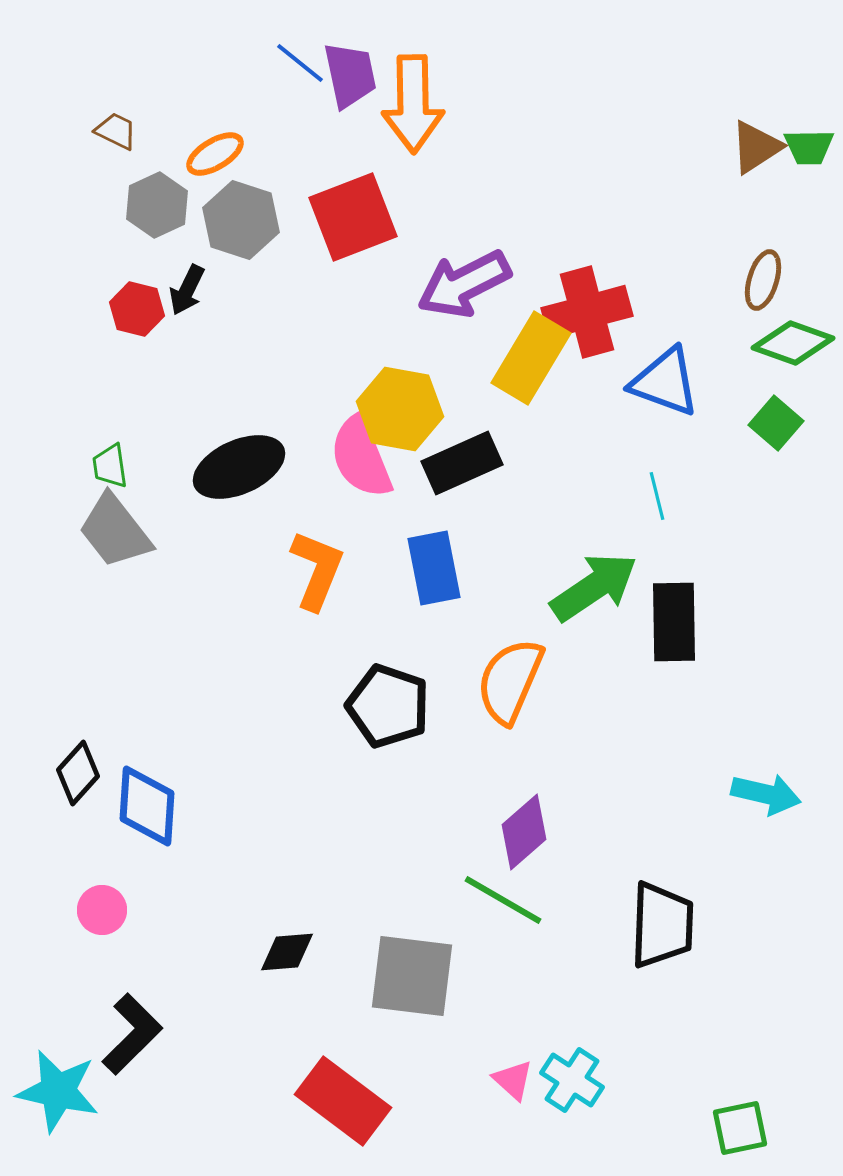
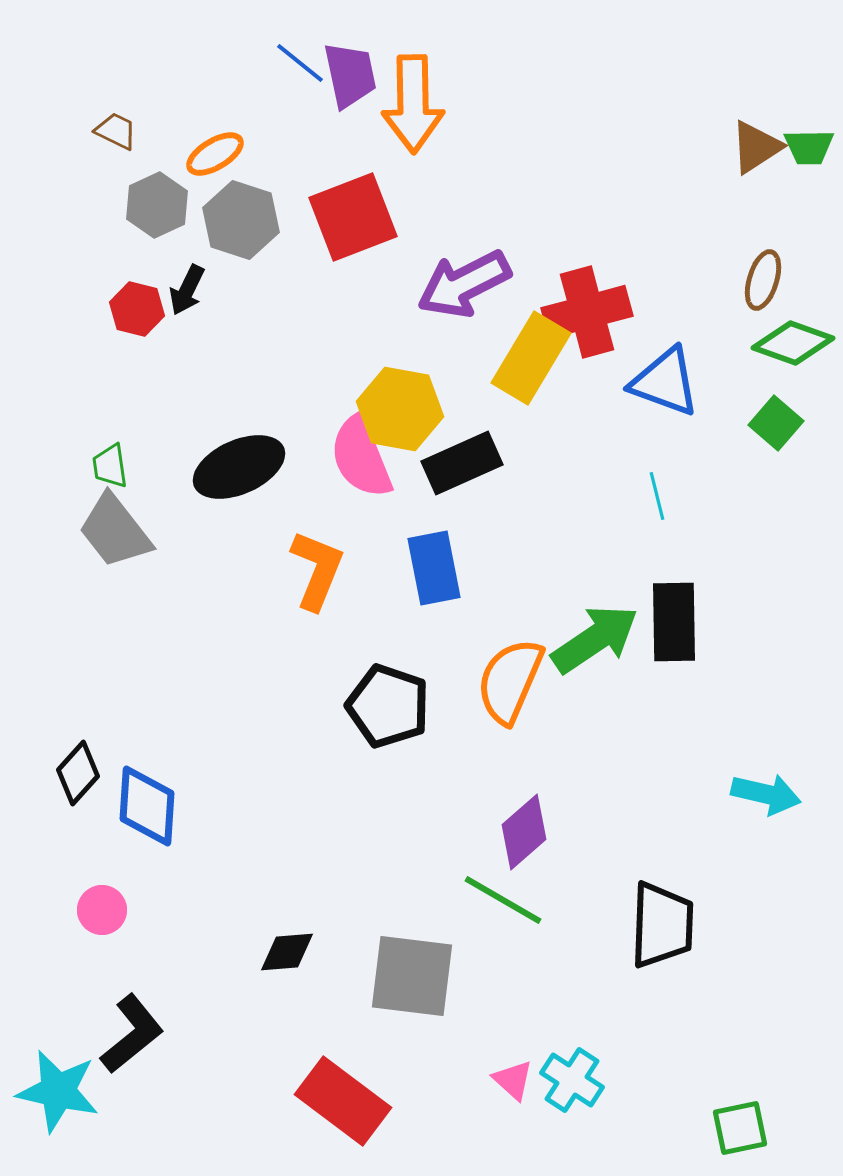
green arrow at (594, 587): moved 1 px right, 52 px down
black L-shape at (132, 1034): rotated 6 degrees clockwise
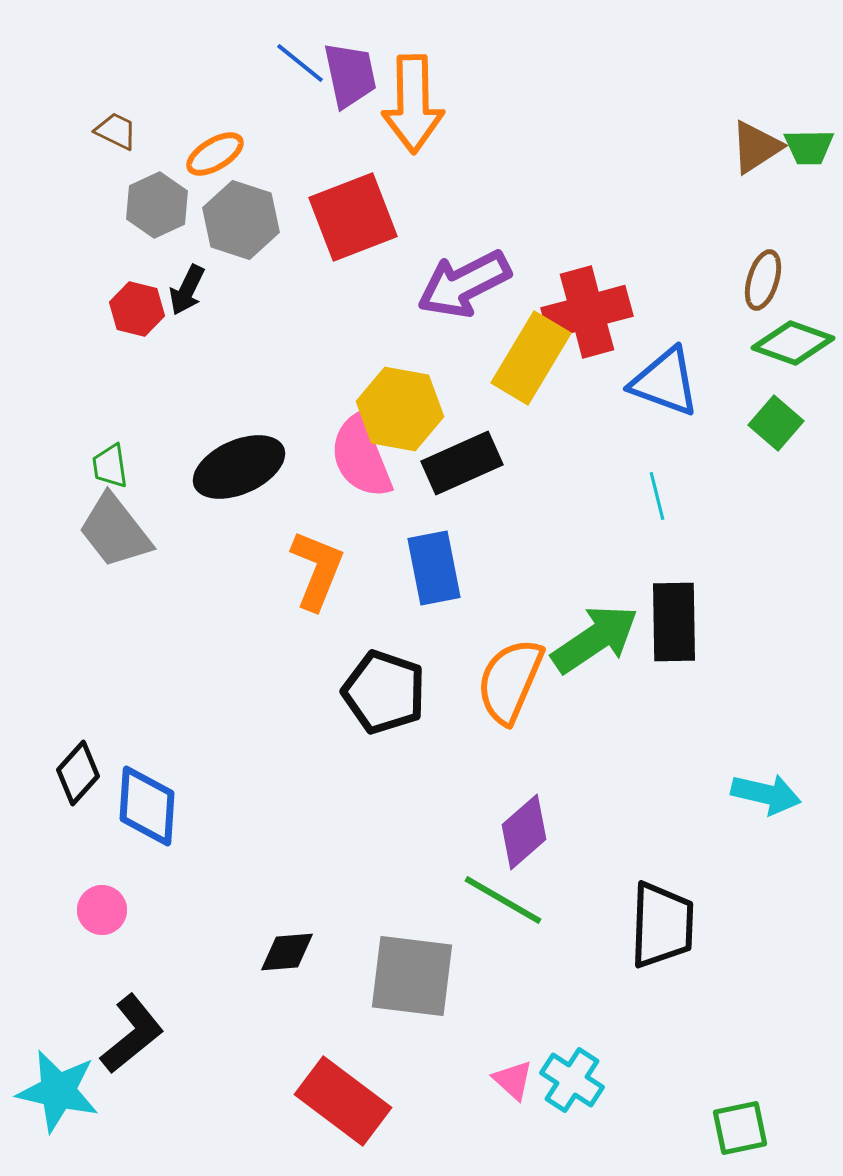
black pentagon at (388, 706): moved 4 px left, 14 px up
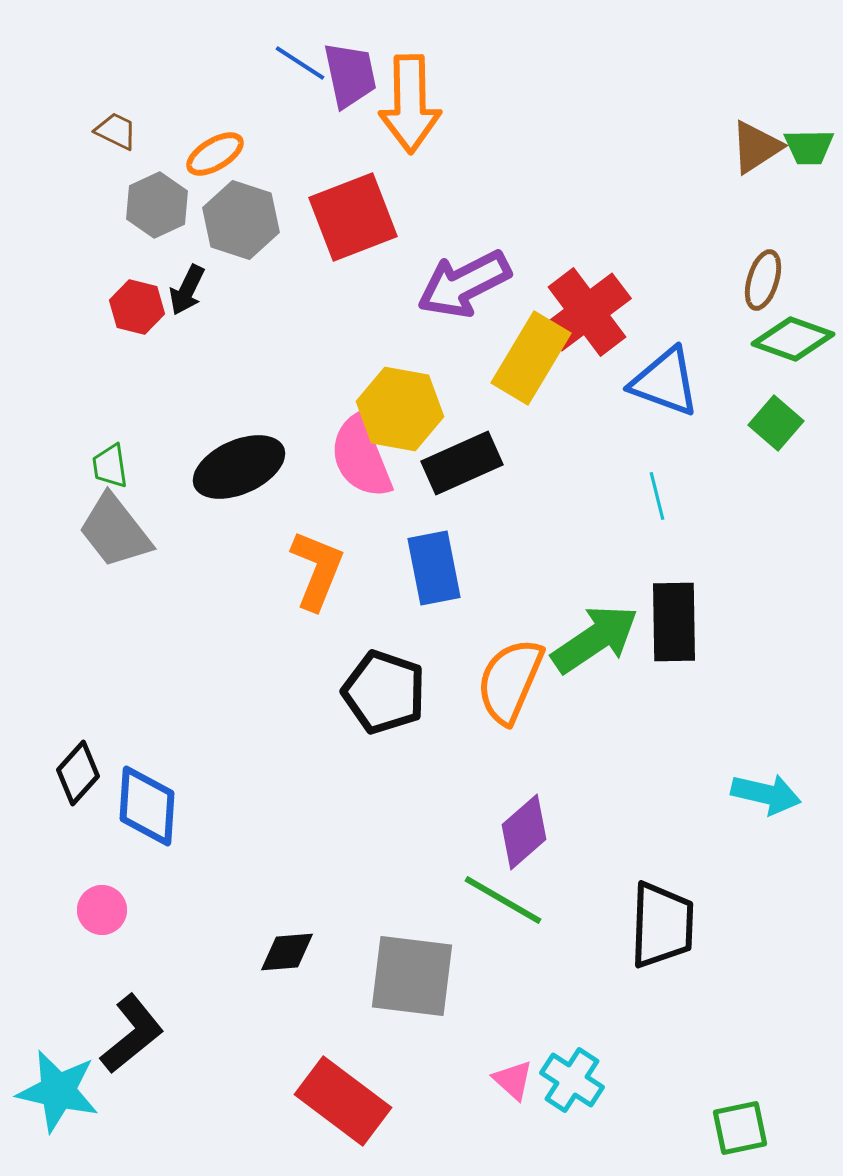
blue line at (300, 63): rotated 6 degrees counterclockwise
orange arrow at (413, 104): moved 3 px left
red hexagon at (137, 309): moved 2 px up
red cross at (587, 312): rotated 22 degrees counterclockwise
green diamond at (793, 343): moved 4 px up
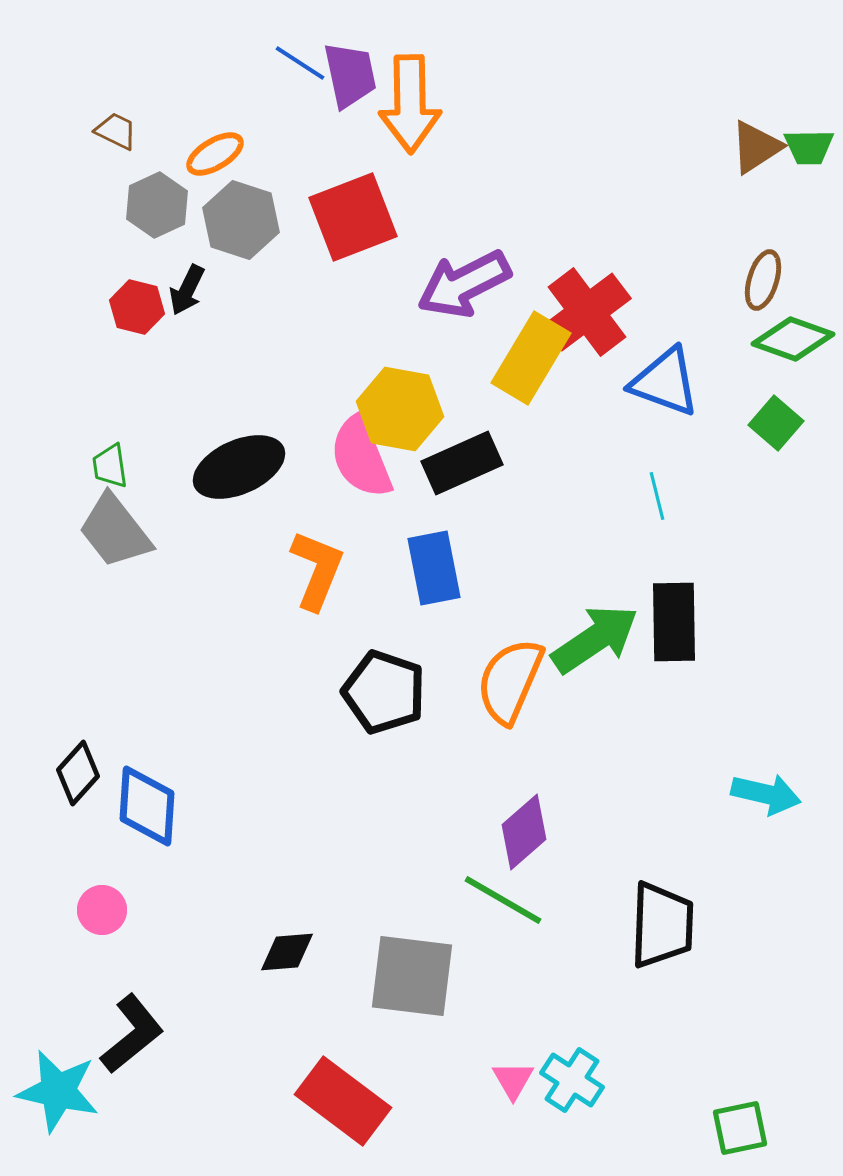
pink triangle at (513, 1080): rotated 18 degrees clockwise
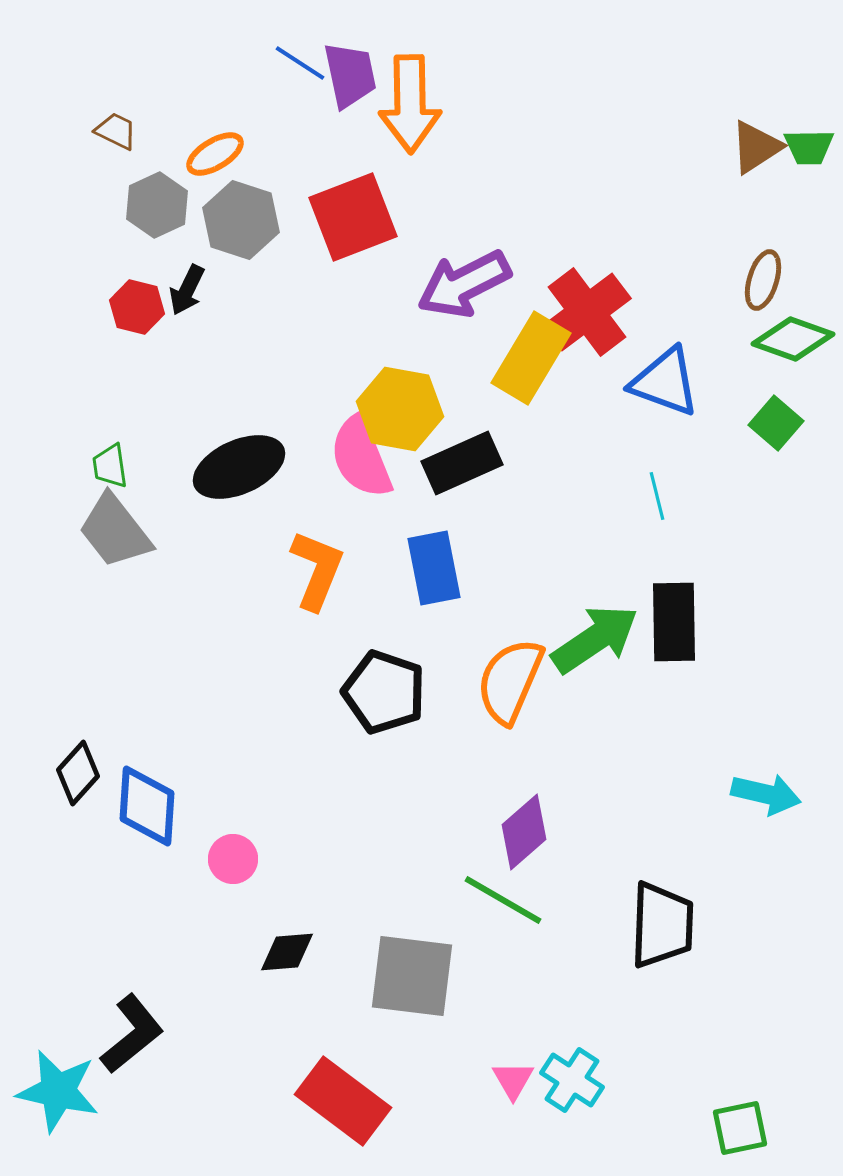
pink circle at (102, 910): moved 131 px right, 51 px up
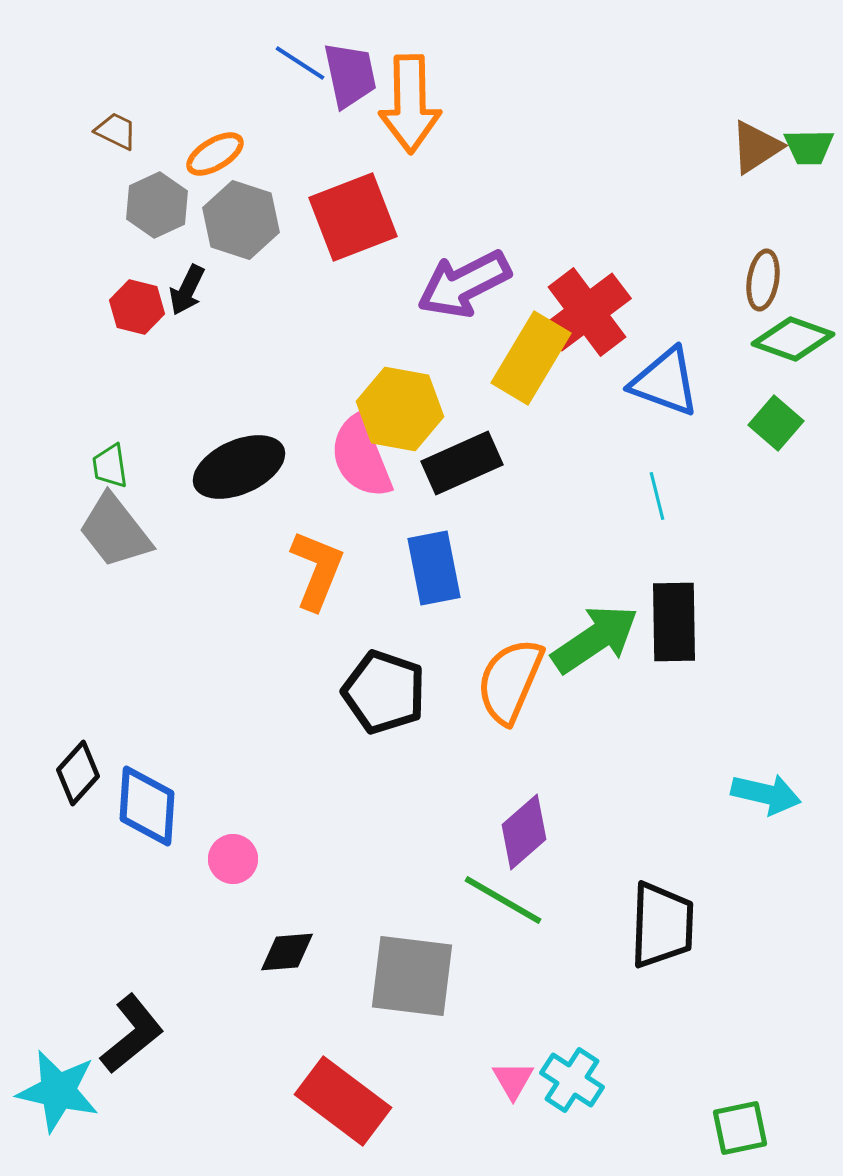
brown ellipse at (763, 280): rotated 8 degrees counterclockwise
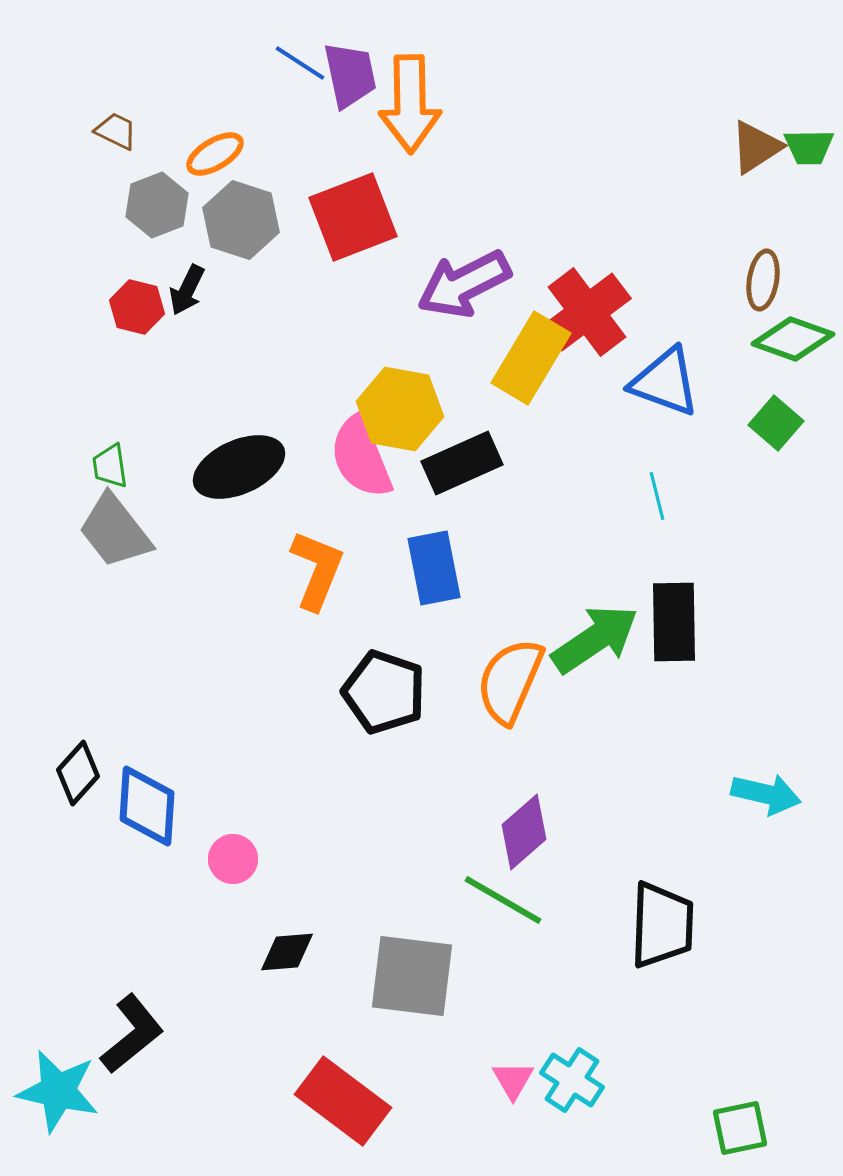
gray hexagon at (157, 205): rotated 4 degrees clockwise
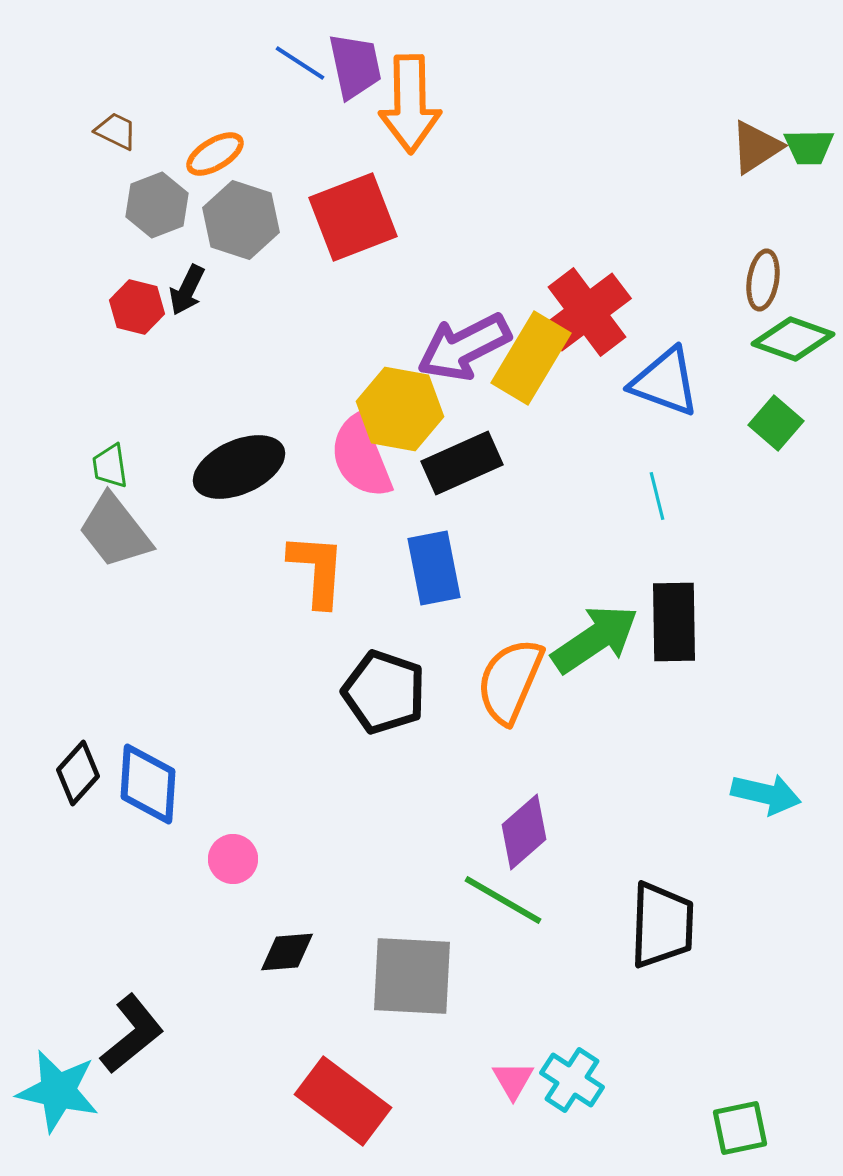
purple trapezoid at (350, 75): moved 5 px right, 9 px up
purple arrow at (464, 284): moved 63 px down
orange L-shape at (317, 570): rotated 18 degrees counterclockwise
blue diamond at (147, 806): moved 1 px right, 22 px up
gray square at (412, 976): rotated 4 degrees counterclockwise
